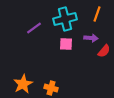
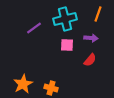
orange line: moved 1 px right
pink square: moved 1 px right, 1 px down
red semicircle: moved 14 px left, 9 px down
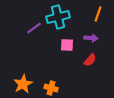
cyan cross: moved 7 px left, 2 px up
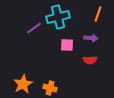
red semicircle: rotated 48 degrees clockwise
orange cross: moved 1 px left
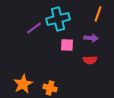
cyan cross: moved 2 px down
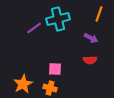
orange line: moved 1 px right
purple arrow: rotated 24 degrees clockwise
pink square: moved 12 px left, 24 px down
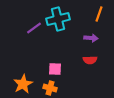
purple arrow: rotated 24 degrees counterclockwise
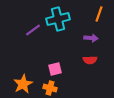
purple line: moved 1 px left, 2 px down
pink square: rotated 16 degrees counterclockwise
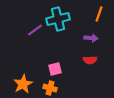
purple line: moved 2 px right
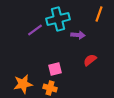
purple arrow: moved 13 px left, 3 px up
red semicircle: rotated 144 degrees clockwise
orange star: rotated 18 degrees clockwise
